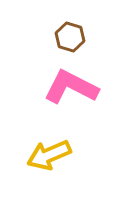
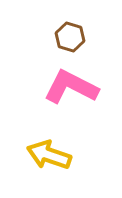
yellow arrow: rotated 42 degrees clockwise
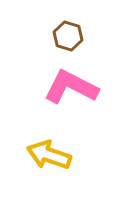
brown hexagon: moved 2 px left, 1 px up
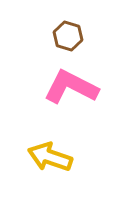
yellow arrow: moved 1 px right, 2 px down
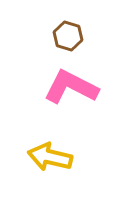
yellow arrow: rotated 6 degrees counterclockwise
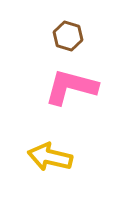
pink L-shape: rotated 12 degrees counterclockwise
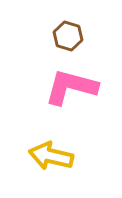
yellow arrow: moved 1 px right, 1 px up
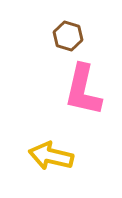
pink L-shape: moved 12 px right, 3 px down; rotated 92 degrees counterclockwise
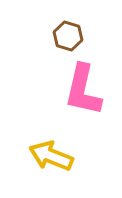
yellow arrow: rotated 9 degrees clockwise
